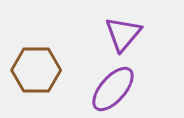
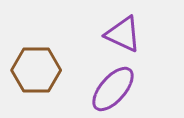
purple triangle: rotated 45 degrees counterclockwise
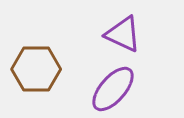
brown hexagon: moved 1 px up
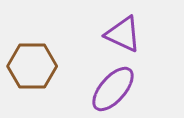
brown hexagon: moved 4 px left, 3 px up
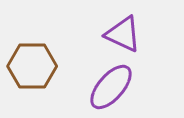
purple ellipse: moved 2 px left, 2 px up
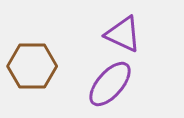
purple ellipse: moved 1 px left, 3 px up
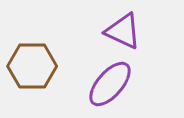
purple triangle: moved 3 px up
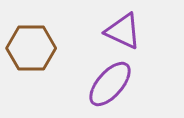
brown hexagon: moved 1 px left, 18 px up
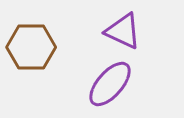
brown hexagon: moved 1 px up
